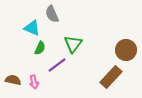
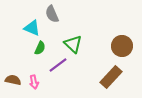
green triangle: rotated 24 degrees counterclockwise
brown circle: moved 4 px left, 4 px up
purple line: moved 1 px right
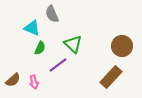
brown semicircle: rotated 126 degrees clockwise
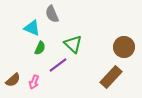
brown circle: moved 2 px right, 1 px down
pink arrow: rotated 32 degrees clockwise
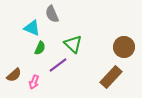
brown semicircle: moved 1 px right, 5 px up
